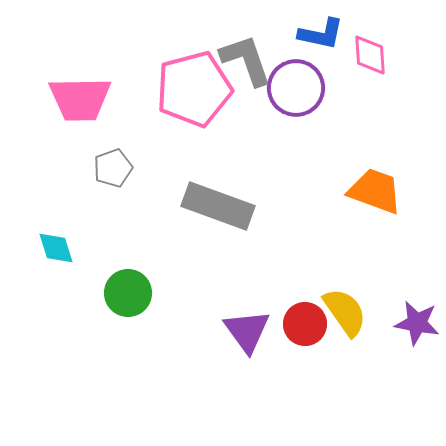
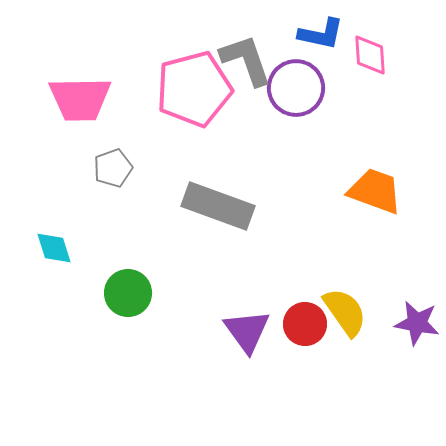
cyan diamond: moved 2 px left
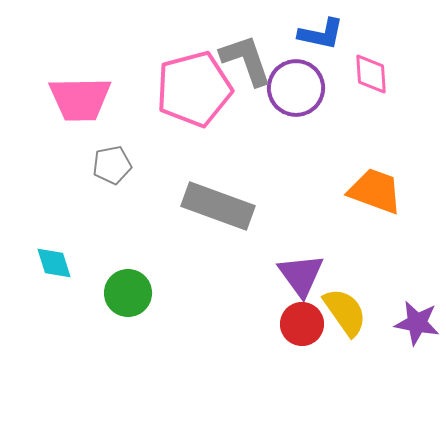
pink diamond: moved 1 px right, 19 px down
gray pentagon: moved 1 px left, 3 px up; rotated 9 degrees clockwise
cyan diamond: moved 15 px down
red circle: moved 3 px left
purple triangle: moved 54 px right, 56 px up
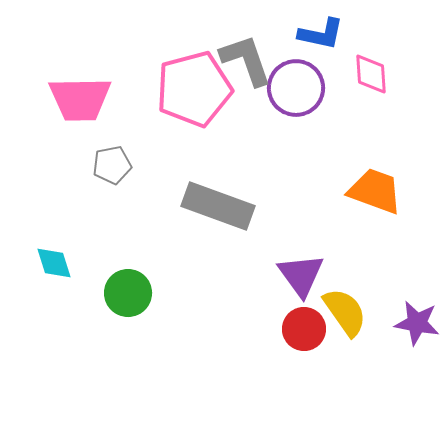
red circle: moved 2 px right, 5 px down
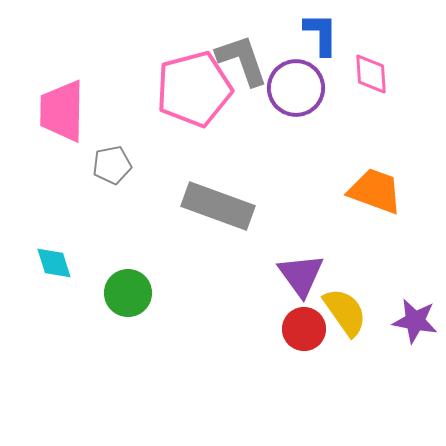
blue L-shape: rotated 102 degrees counterclockwise
gray L-shape: moved 4 px left
pink trapezoid: moved 18 px left, 12 px down; rotated 92 degrees clockwise
purple star: moved 2 px left, 2 px up
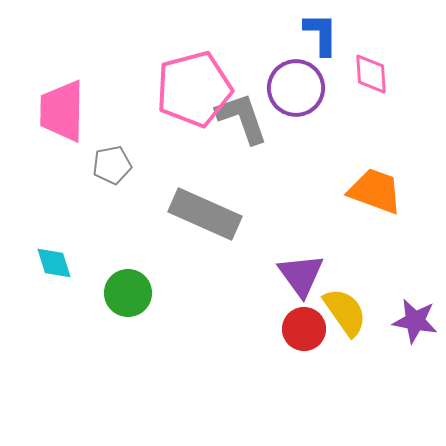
gray L-shape: moved 58 px down
gray rectangle: moved 13 px left, 8 px down; rotated 4 degrees clockwise
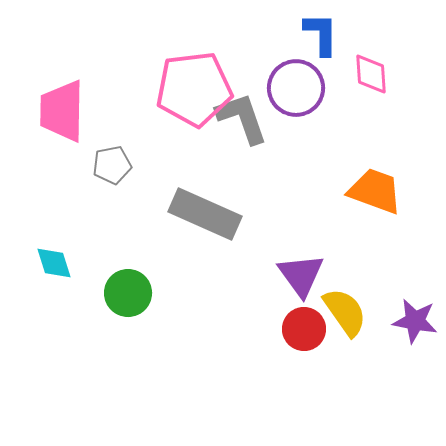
pink pentagon: rotated 8 degrees clockwise
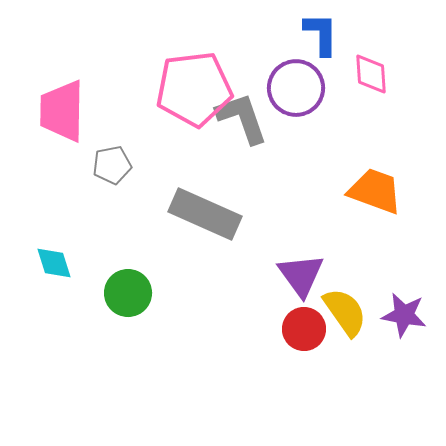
purple star: moved 11 px left, 6 px up
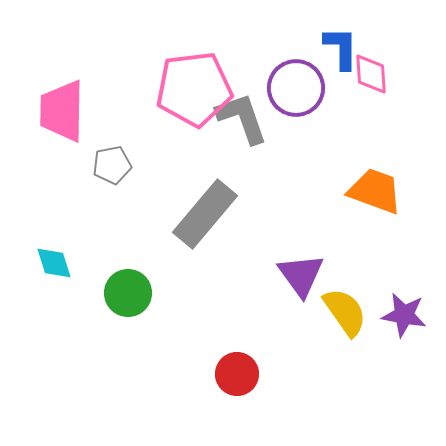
blue L-shape: moved 20 px right, 14 px down
gray rectangle: rotated 74 degrees counterclockwise
red circle: moved 67 px left, 45 px down
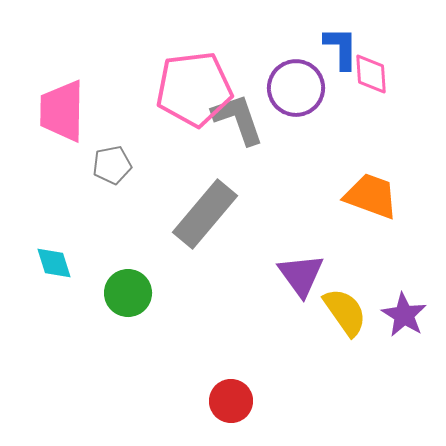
gray L-shape: moved 4 px left, 1 px down
orange trapezoid: moved 4 px left, 5 px down
purple star: rotated 21 degrees clockwise
red circle: moved 6 px left, 27 px down
